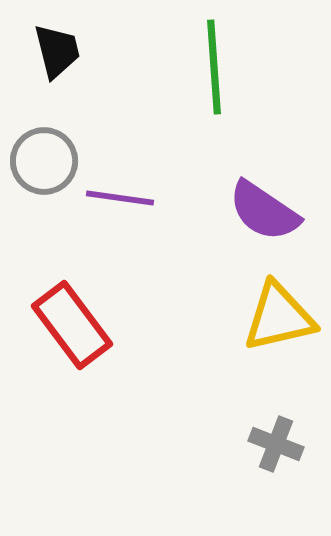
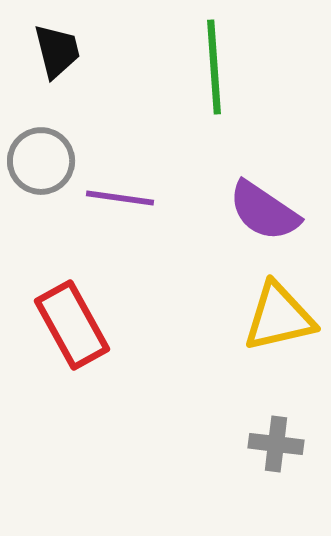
gray circle: moved 3 px left
red rectangle: rotated 8 degrees clockwise
gray cross: rotated 14 degrees counterclockwise
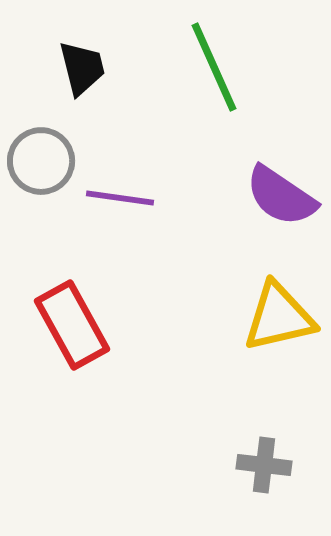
black trapezoid: moved 25 px right, 17 px down
green line: rotated 20 degrees counterclockwise
purple semicircle: moved 17 px right, 15 px up
gray cross: moved 12 px left, 21 px down
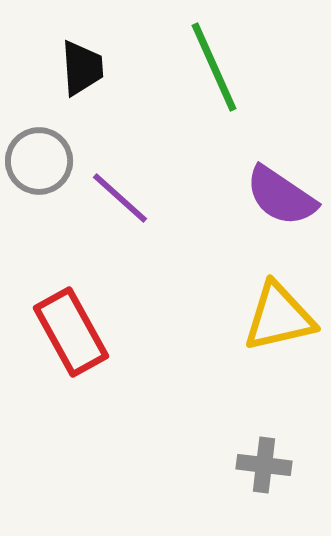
black trapezoid: rotated 10 degrees clockwise
gray circle: moved 2 px left
purple line: rotated 34 degrees clockwise
red rectangle: moved 1 px left, 7 px down
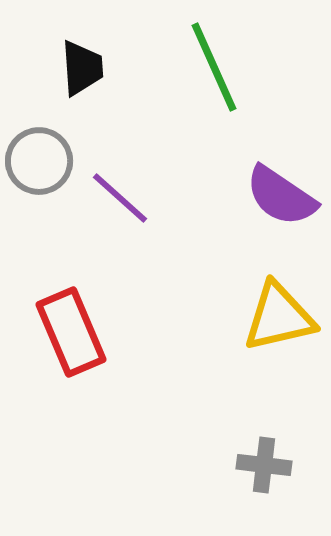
red rectangle: rotated 6 degrees clockwise
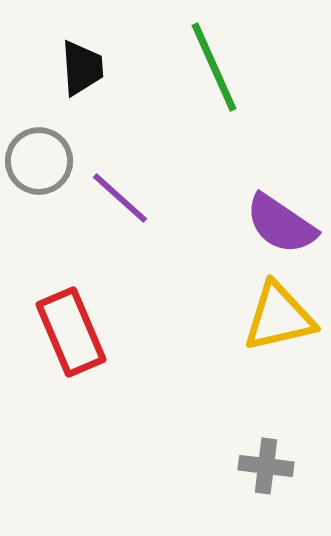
purple semicircle: moved 28 px down
gray cross: moved 2 px right, 1 px down
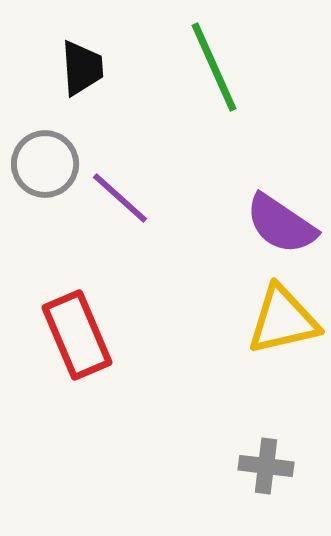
gray circle: moved 6 px right, 3 px down
yellow triangle: moved 4 px right, 3 px down
red rectangle: moved 6 px right, 3 px down
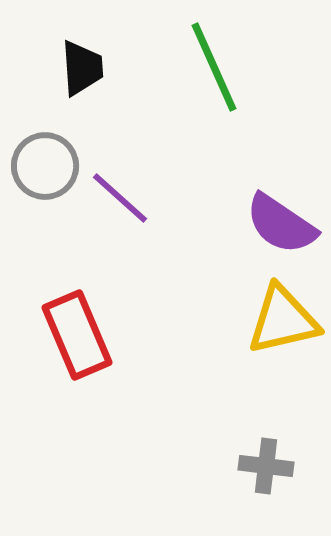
gray circle: moved 2 px down
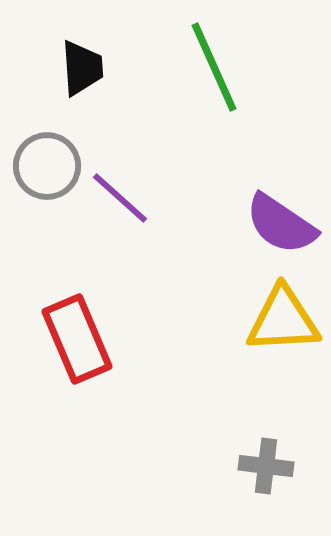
gray circle: moved 2 px right
yellow triangle: rotated 10 degrees clockwise
red rectangle: moved 4 px down
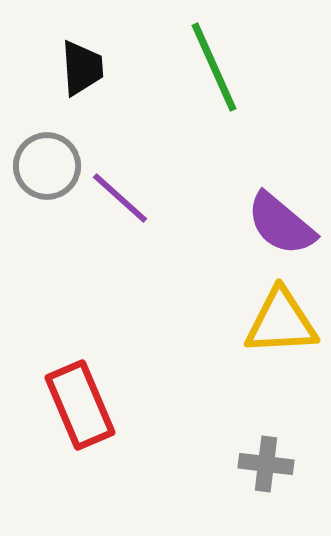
purple semicircle: rotated 6 degrees clockwise
yellow triangle: moved 2 px left, 2 px down
red rectangle: moved 3 px right, 66 px down
gray cross: moved 2 px up
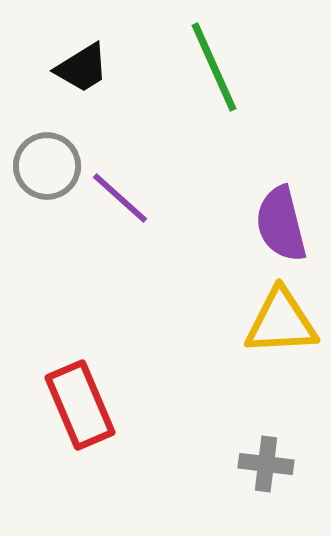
black trapezoid: rotated 62 degrees clockwise
purple semicircle: rotated 36 degrees clockwise
